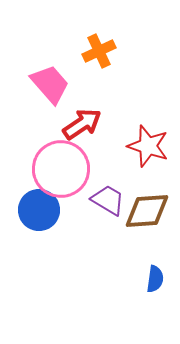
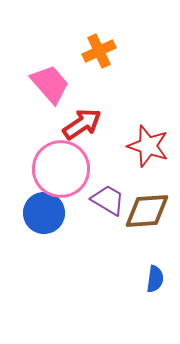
blue circle: moved 5 px right, 3 px down
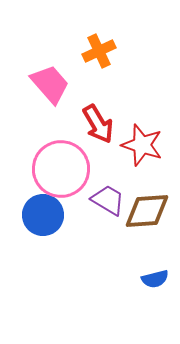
red arrow: moved 16 px right; rotated 93 degrees clockwise
red star: moved 6 px left, 1 px up
blue circle: moved 1 px left, 2 px down
blue semicircle: rotated 68 degrees clockwise
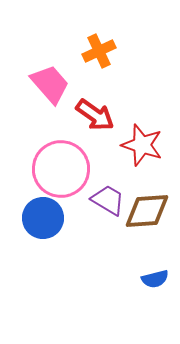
red arrow: moved 3 px left, 9 px up; rotated 24 degrees counterclockwise
blue circle: moved 3 px down
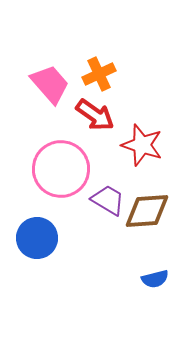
orange cross: moved 23 px down
blue circle: moved 6 px left, 20 px down
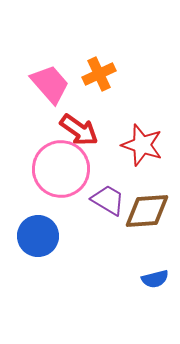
red arrow: moved 16 px left, 15 px down
blue circle: moved 1 px right, 2 px up
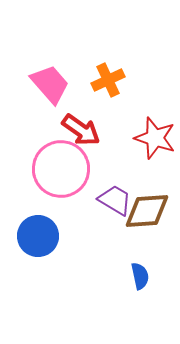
orange cross: moved 9 px right, 6 px down
red arrow: moved 2 px right
red star: moved 13 px right, 7 px up
purple trapezoid: moved 7 px right
blue semicircle: moved 15 px left, 3 px up; rotated 88 degrees counterclockwise
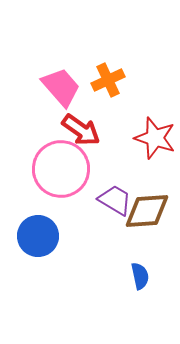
pink trapezoid: moved 11 px right, 3 px down
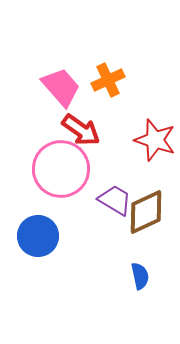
red star: moved 2 px down
brown diamond: moved 1 px left, 1 px down; rotated 21 degrees counterclockwise
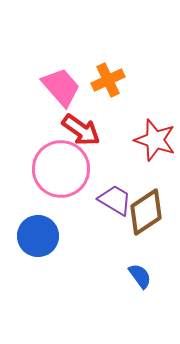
brown diamond: rotated 9 degrees counterclockwise
blue semicircle: rotated 24 degrees counterclockwise
